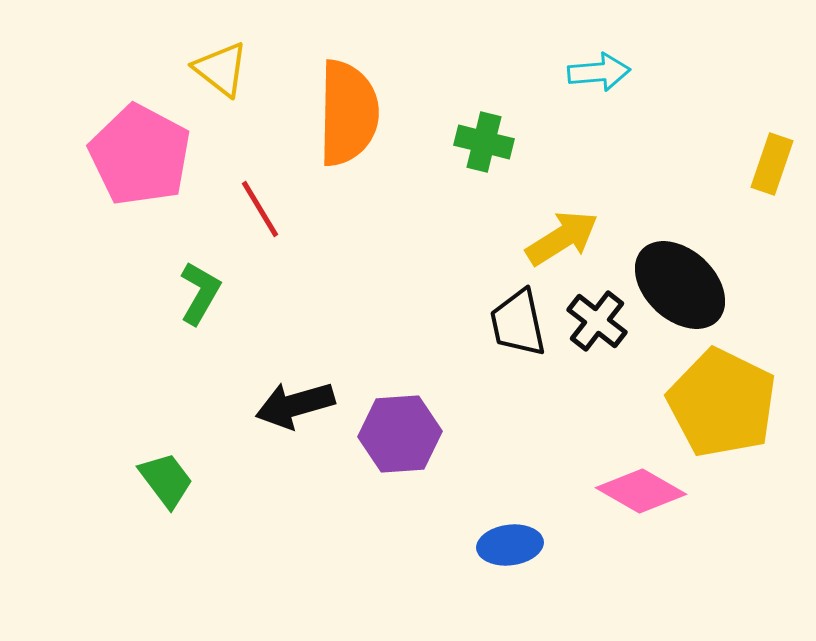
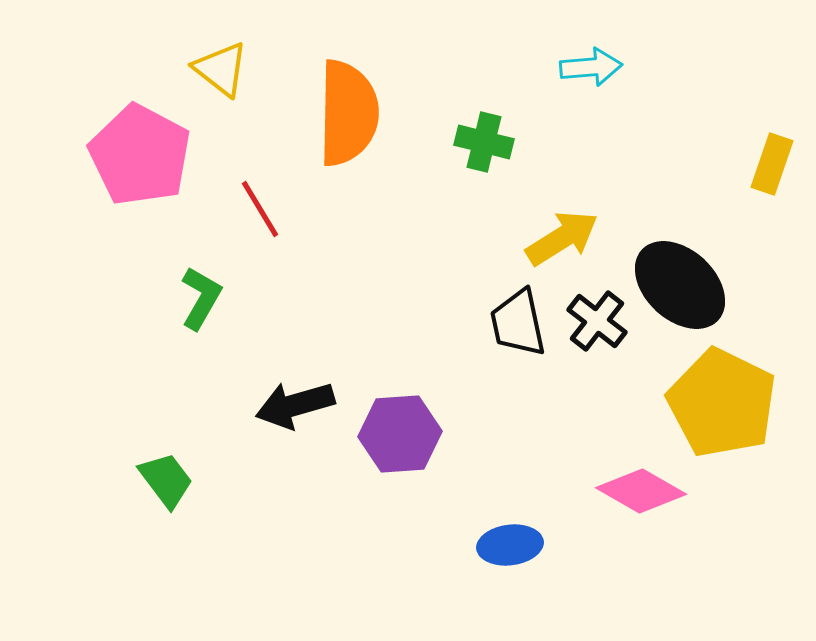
cyan arrow: moved 8 px left, 5 px up
green L-shape: moved 1 px right, 5 px down
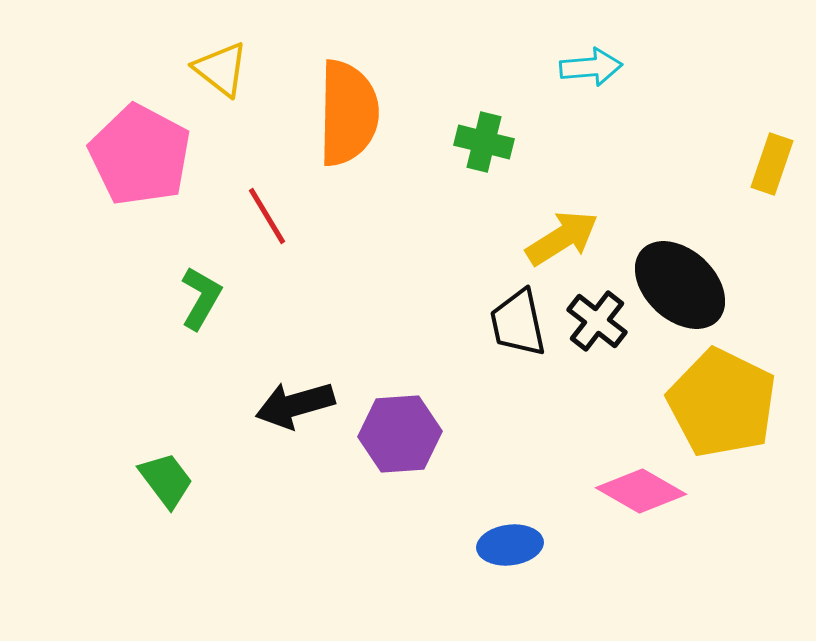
red line: moved 7 px right, 7 px down
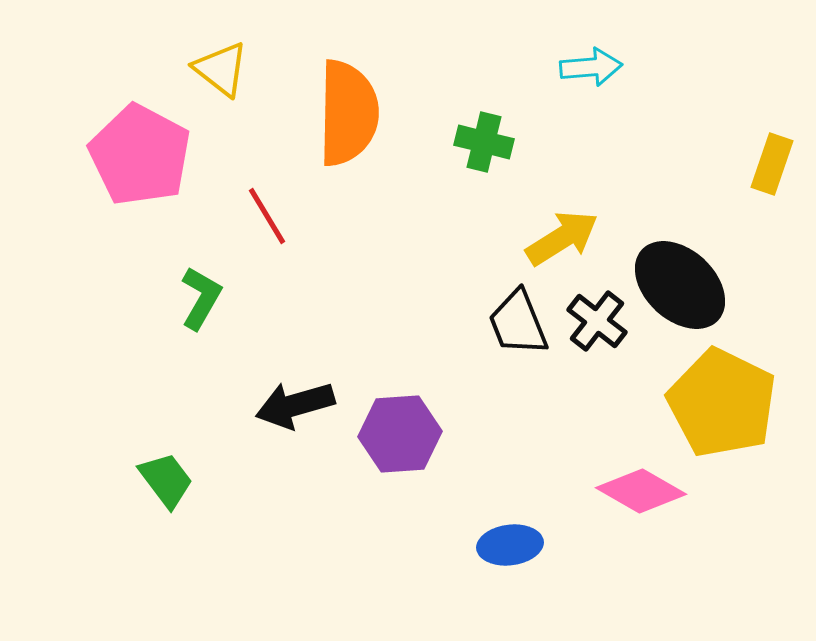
black trapezoid: rotated 10 degrees counterclockwise
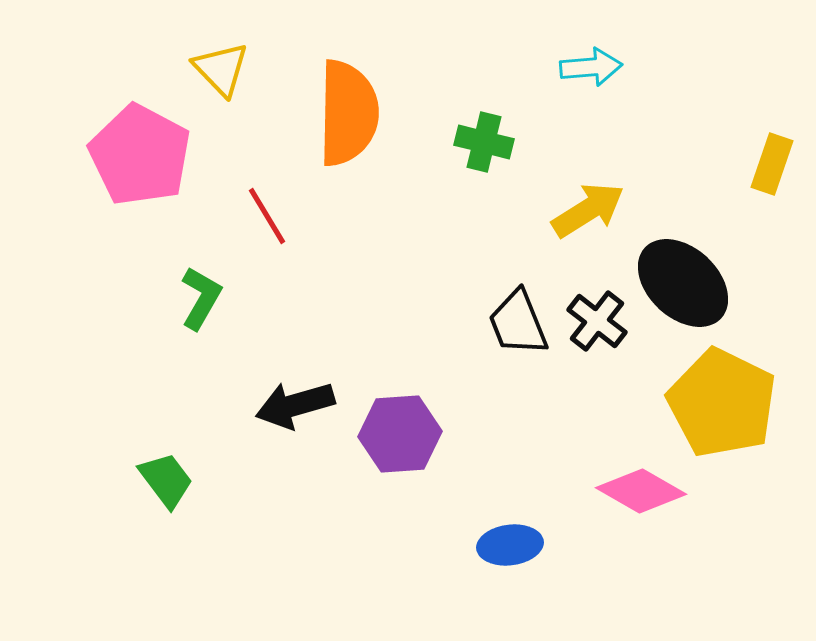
yellow triangle: rotated 8 degrees clockwise
yellow arrow: moved 26 px right, 28 px up
black ellipse: moved 3 px right, 2 px up
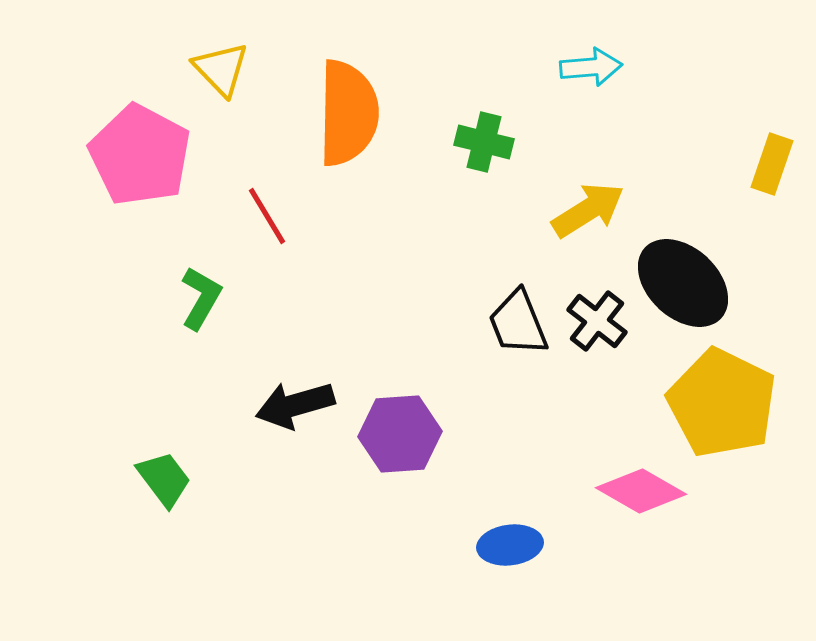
green trapezoid: moved 2 px left, 1 px up
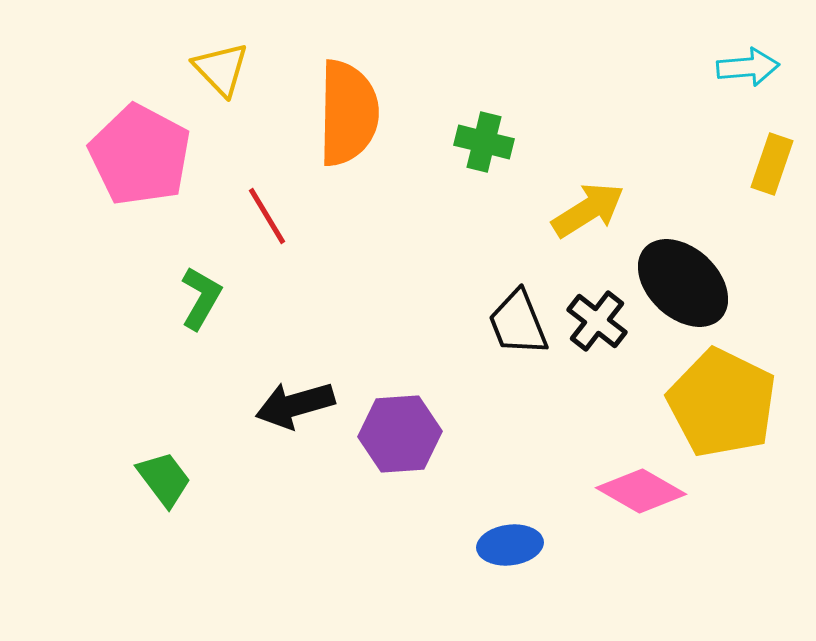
cyan arrow: moved 157 px right
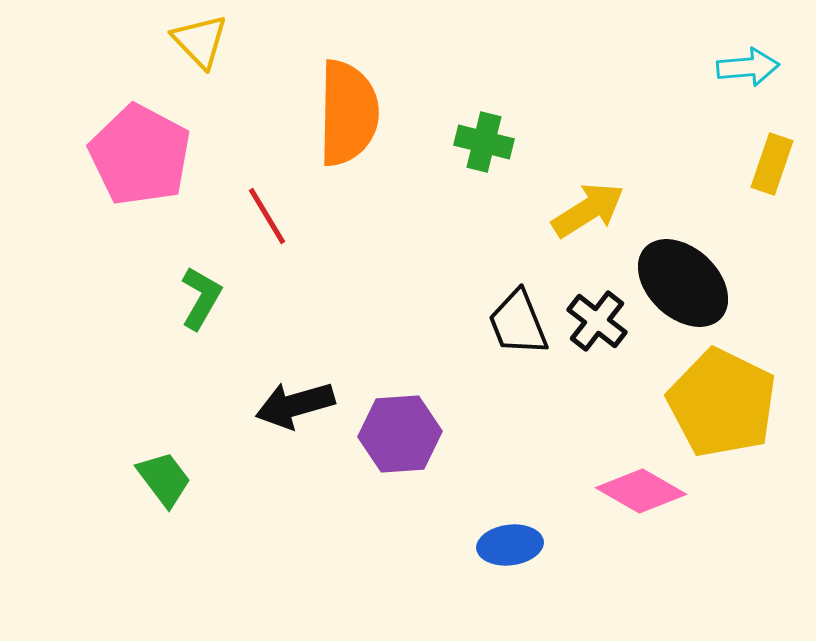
yellow triangle: moved 21 px left, 28 px up
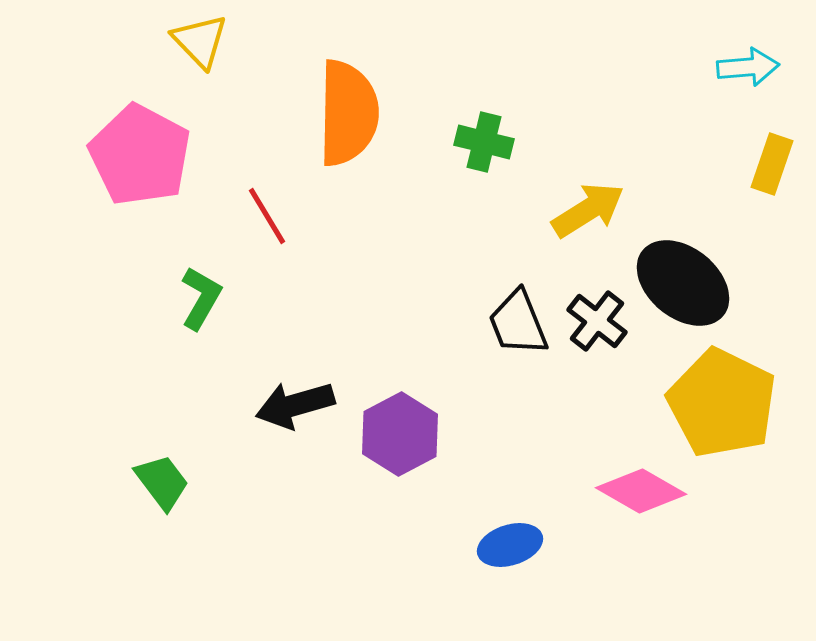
black ellipse: rotated 4 degrees counterclockwise
purple hexagon: rotated 24 degrees counterclockwise
green trapezoid: moved 2 px left, 3 px down
blue ellipse: rotated 10 degrees counterclockwise
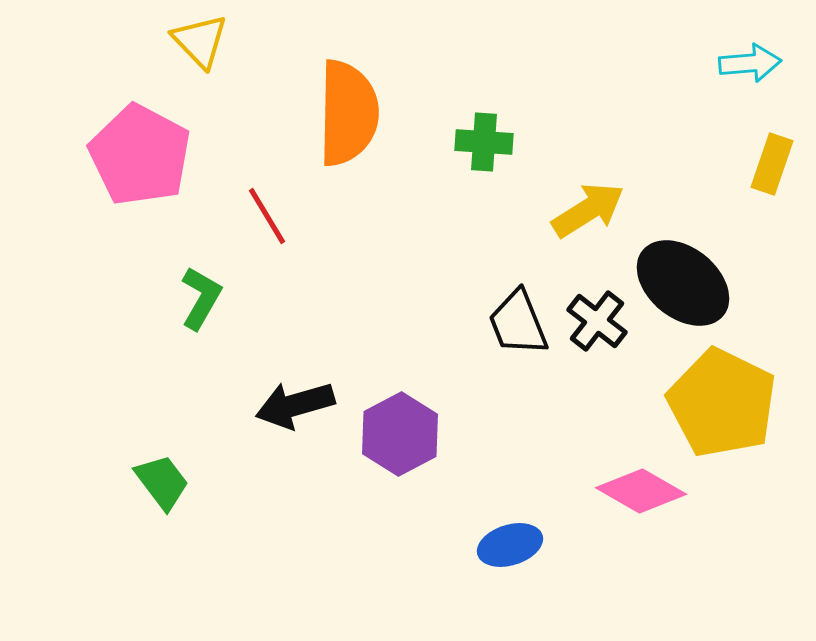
cyan arrow: moved 2 px right, 4 px up
green cross: rotated 10 degrees counterclockwise
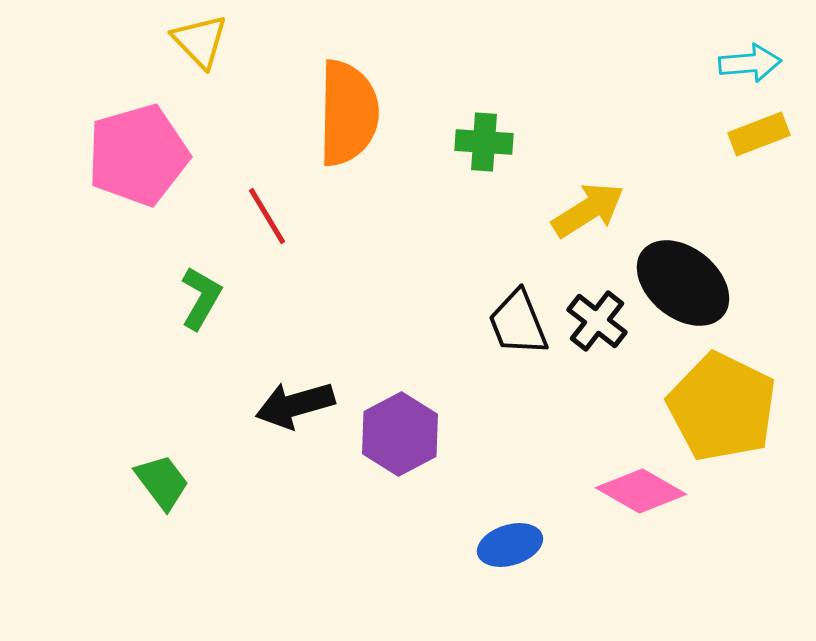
pink pentagon: moved 2 px left; rotated 28 degrees clockwise
yellow rectangle: moved 13 px left, 30 px up; rotated 50 degrees clockwise
yellow pentagon: moved 4 px down
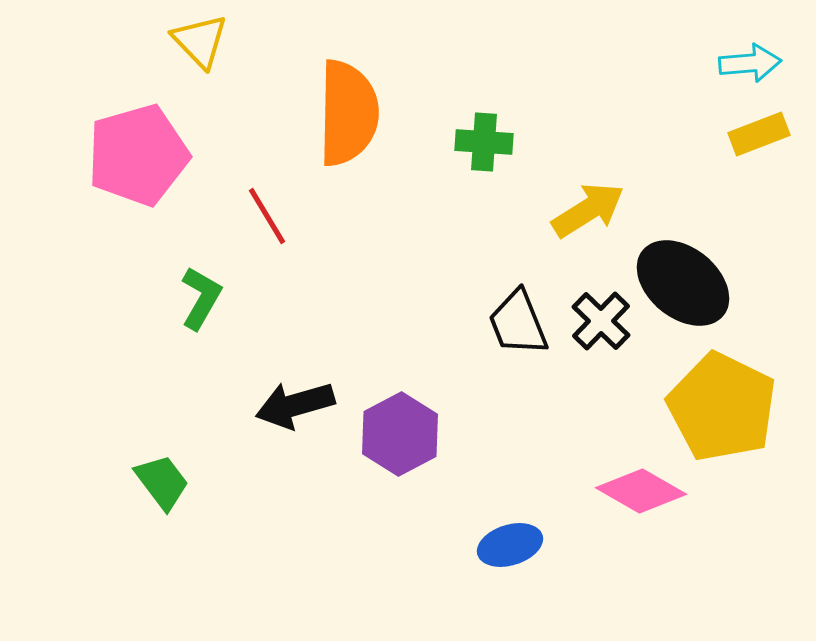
black cross: moved 4 px right; rotated 6 degrees clockwise
